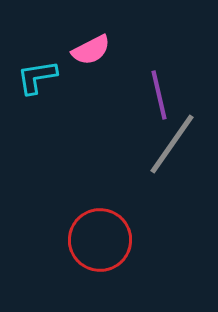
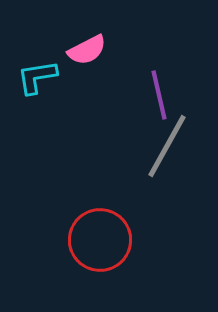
pink semicircle: moved 4 px left
gray line: moved 5 px left, 2 px down; rotated 6 degrees counterclockwise
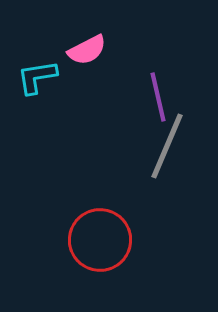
purple line: moved 1 px left, 2 px down
gray line: rotated 6 degrees counterclockwise
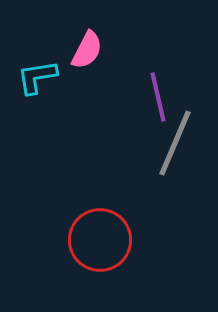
pink semicircle: rotated 36 degrees counterclockwise
gray line: moved 8 px right, 3 px up
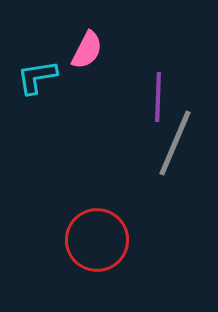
purple line: rotated 15 degrees clockwise
red circle: moved 3 px left
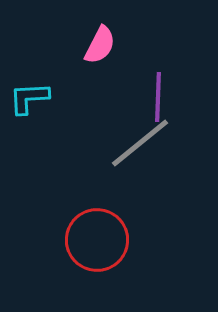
pink semicircle: moved 13 px right, 5 px up
cyan L-shape: moved 8 px left, 21 px down; rotated 6 degrees clockwise
gray line: moved 35 px left; rotated 28 degrees clockwise
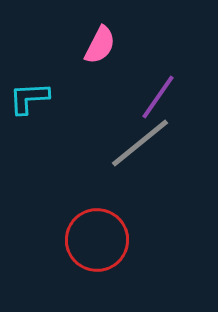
purple line: rotated 33 degrees clockwise
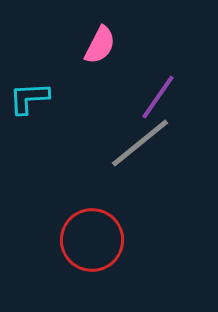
red circle: moved 5 px left
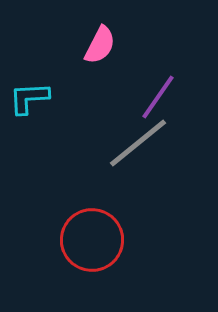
gray line: moved 2 px left
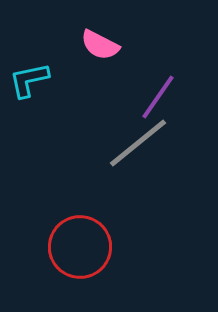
pink semicircle: rotated 90 degrees clockwise
cyan L-shape: moved 18 px up; rotated 9 degrees counterclockwise
red circle: moved 12 px left, 7 px down
